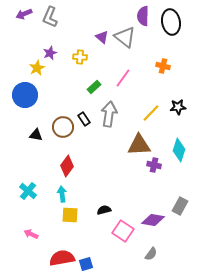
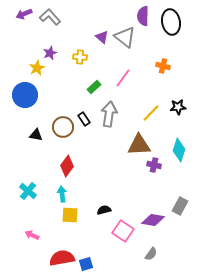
gray L-shape: rotated 115 degrees clockwise
pink arrow: moved 1 px right, 1 px down
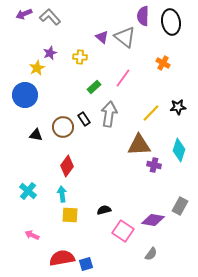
orange cross: moved 3 px up; rotated 16 degrees clockwise
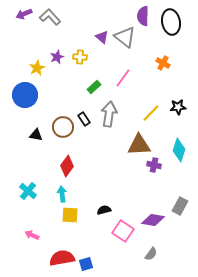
purple star: moved 7 px right, 4 px down
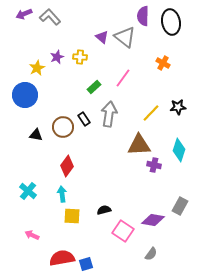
yellow square: moved 2 px right, 1 px down
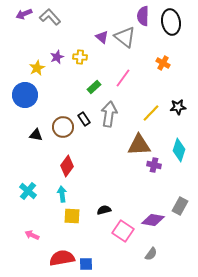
blue square: rotated 16 degrees clockwise
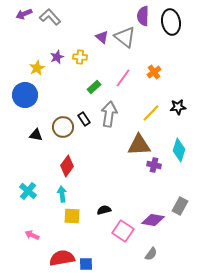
orange cross: moved 9 px left, 9 px down; rotated 24 degrees clockwise
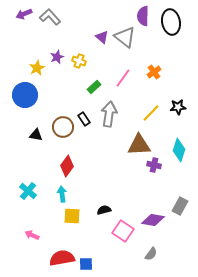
yellow cross: moved 1 px left, 4 px down; rotated 16 degrees clockwise
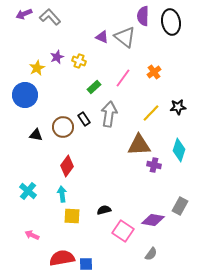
purple triangle: rotated 16 degrees counterclockwise
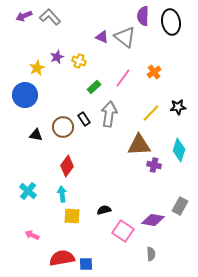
purple arrow: moved 2 px down
gray semicircle: rotated 40 degrees counterclockwise
